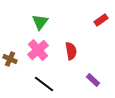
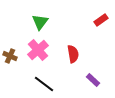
red semicircle: moved 2 px right, 3 px down
brown cross: moved 3 px up
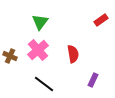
purple rectangle: rotated 72 degrees clockwise
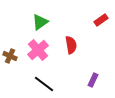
green triangle: rotated 18 degrees clockwise
red semicircle: moved 2 px left, 9 px up
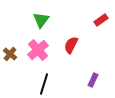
green triangle: moved 1 px right, 2 px up; rotated 18 degrees counterclockwise
red semicircle: rotated 144 degrees counterclockwise
brown cross: moved 2 px up; rotated 16 degrees clockwise
black line: rotated 70 degrees clockwise
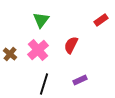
purple rectangle: moved 13 px left; rotated 40 degrees clockwise
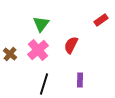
green triangle: moved 4 px down
purple rectangle: rotated 64 degrees counterclockwise
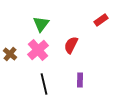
black line: rotated 30 degrees counterclockwise
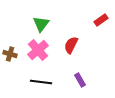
brown cross: rotated 24 degrees counterclockwise
purple rectangle: rotated 32 degrees counterclockwise
black line: moved 3 px left, 2 px up; rotated 70 degrees counterclockwise
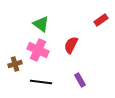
green triangle: rotated 30 degrees counterclockwise
pink cross: rotated 25 degrees counterclockwise
brown cross: moved 5 px right, 10 px down; rotated 32 degrees counterclockwise
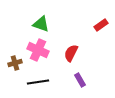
red rectangle: moved 5 px down
green triangle: rotated 18 degrees counterclockwise
red semicircle: moved 8 px down
brown cross: moved 1 px up
black line: moved 3 px left; rotated 15 degrees counterclockwise
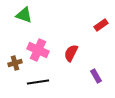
green triangle: moved 17 px left, 9 px up
purple rectangle: moved 16 px right, 4 px up
